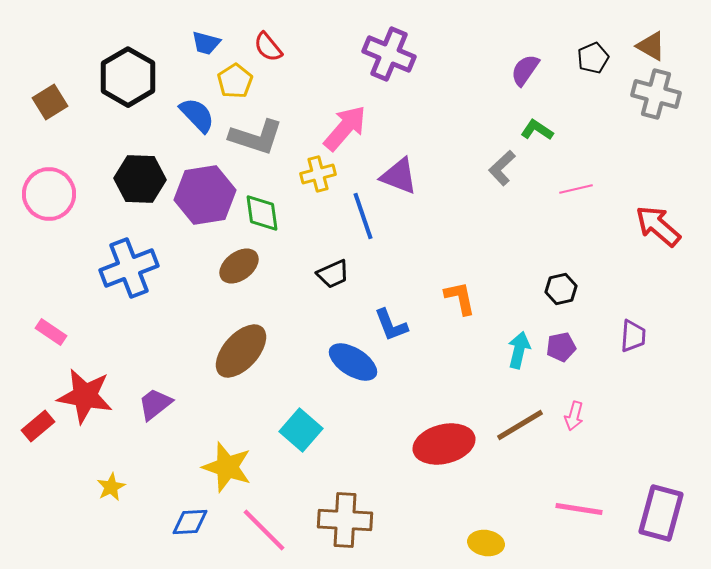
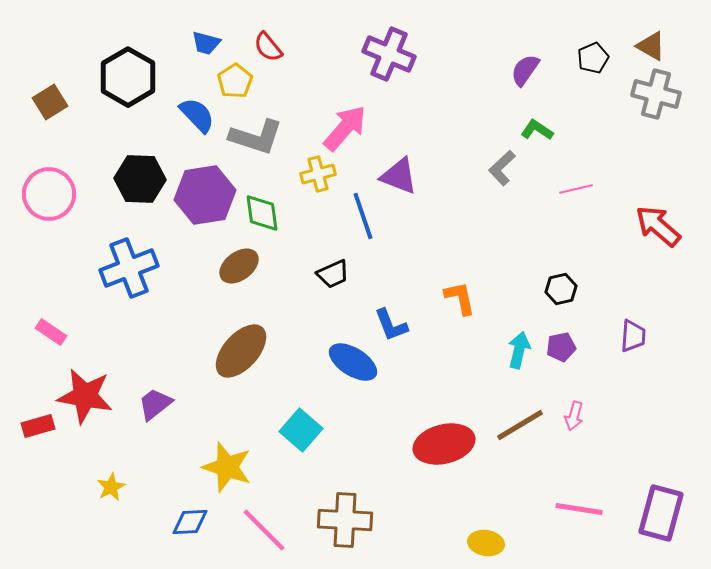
red rectangle at (38, 426): rotated 24 degrees clockwise
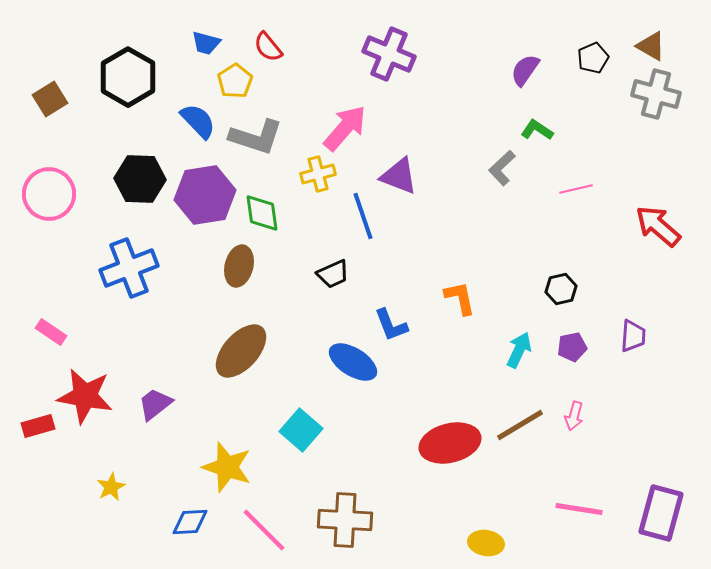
brown square at (50, 102): moved 3 px up
blue semicircle at (197, 115): moved 1 px right, 6 px down
brown ellipse at (239, 266): rotated 39 degrees counterclockwise
purple pentagon at (561, 347): moved 11 px right
cyan arrow at (519, 350): rotated 12 degrees clockwise
red ellipse at (444, 444): moved 6 px right, 1 px up
